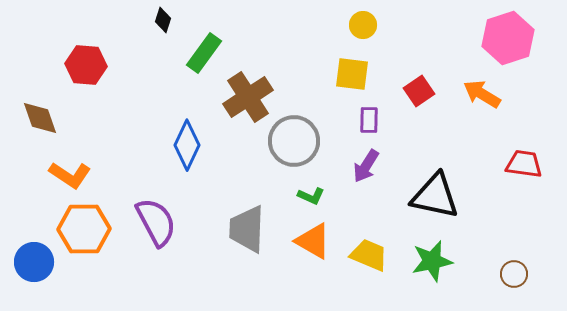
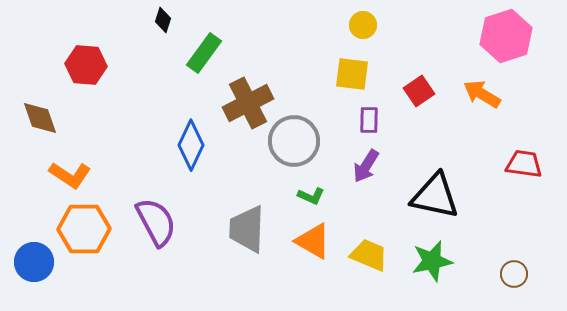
pink hexagon: moved 2 px left, 2 px up
brown cross: moved 6 px down; rotated 6 degrees clockwise
blue diamond: moved 4 px right
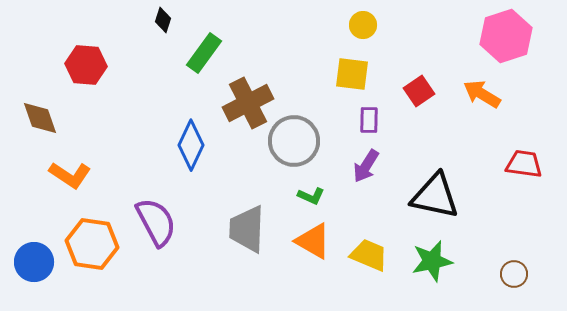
orange hexagon: moved 8 px right, 15 px down; rotated 9 degrees clockwise
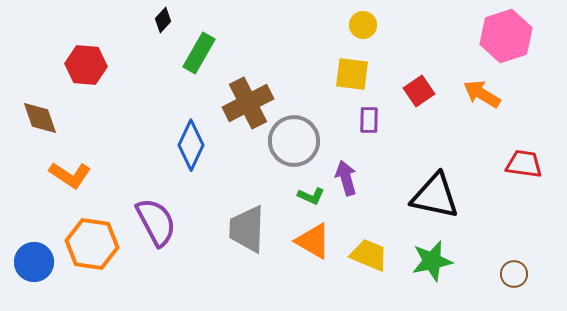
black diamond: rotated 25 degrees clockwise
green rectangle: moved 5 px left; rotated 6 degrees counterclockwise
purple arrow: moved 20 px left, 12 px down; rotated 132 degrees clockwise
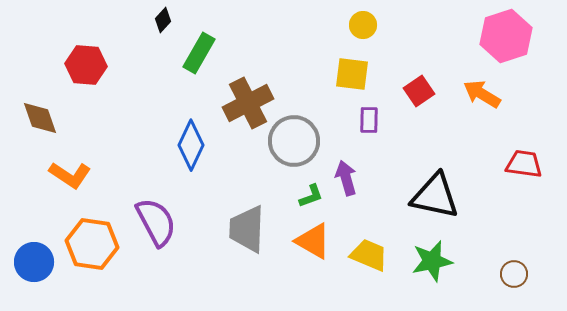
green L-shape: rotated 44 degrees counterclockwise
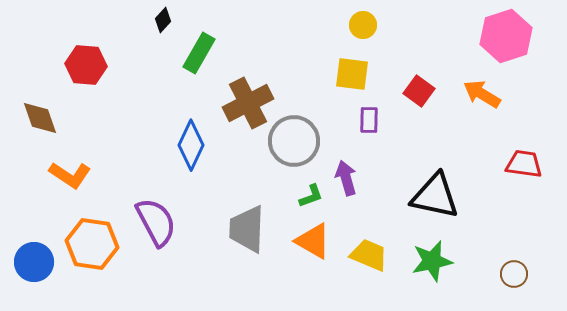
red square: rotated 20 degrees counterclockwise
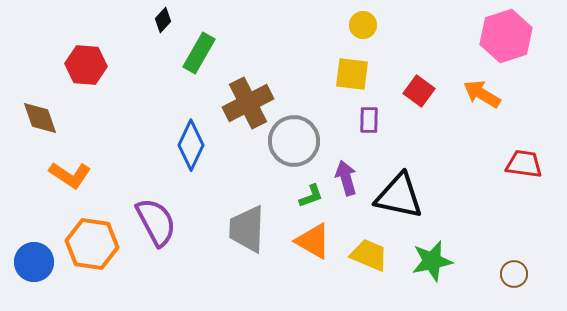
black triangle: moved 36 px left
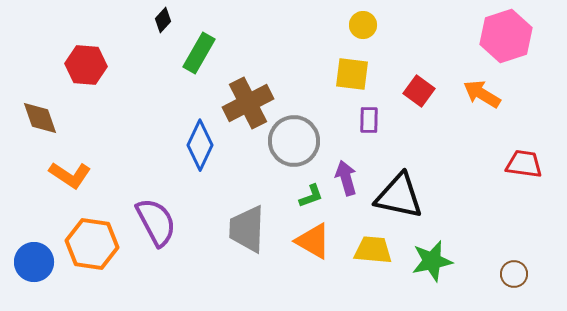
blue diamond: moved 9 px right
yellow trapezoid: moved 4 px right, 5 px up; rotated 18 degrees counterclockwise
